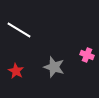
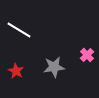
pink cross: rotated 24 degrees clockwise
gray star: rotated 25 degrees counterclockwise
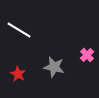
gray star: rotated 20 degrees clockwise
red star: moved 2 px right, 3 px down
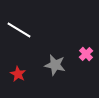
pink cross: moved 1 px left, 1 px up
gray star: moved 1 px right, 2 px up
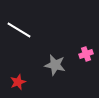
pink cross: rotated 24 degrees clockwise
red star: moved 8 px down; rotated 21 degrees clockwise
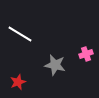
white line: moved 1 px right, 4 px down
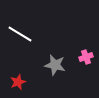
pink cross: moved 3 px down
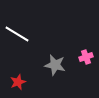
white line: moved 3 px left
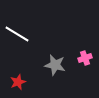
pink cross: moved 1 px left, 1 px down
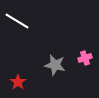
white line: moved 13 px up
red star: rotated 14 degrees counterclockwise
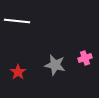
white line: rotated 25 degrees counterclockwise
red star: moved 10 px up
